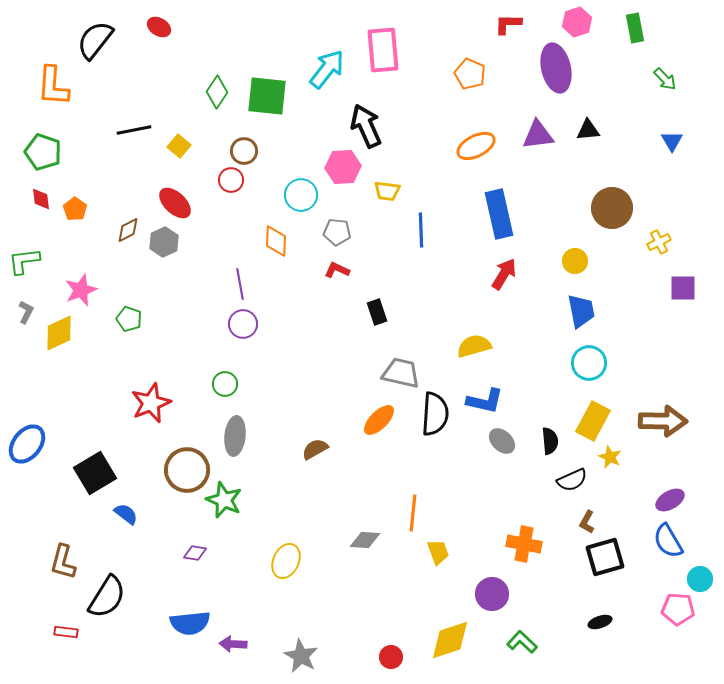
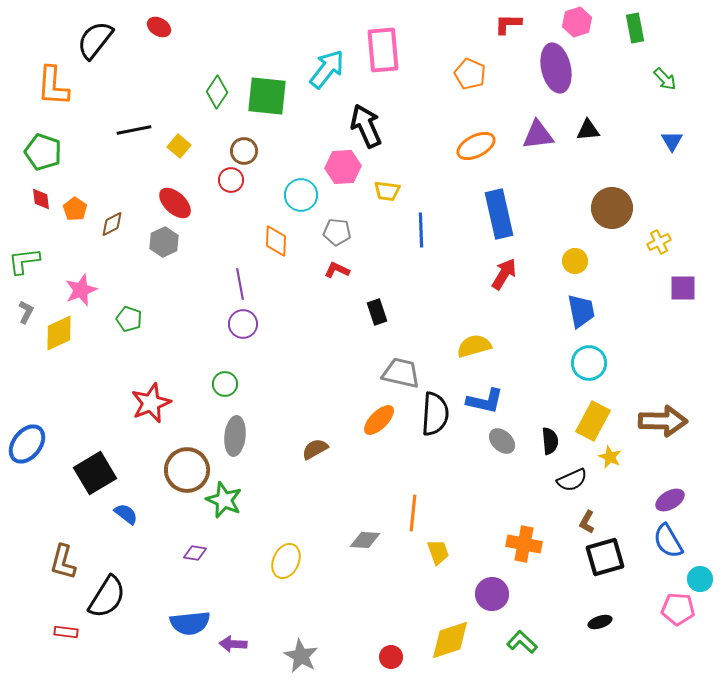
brown diamond at (128, 230): moved 16 px left, 6 px up
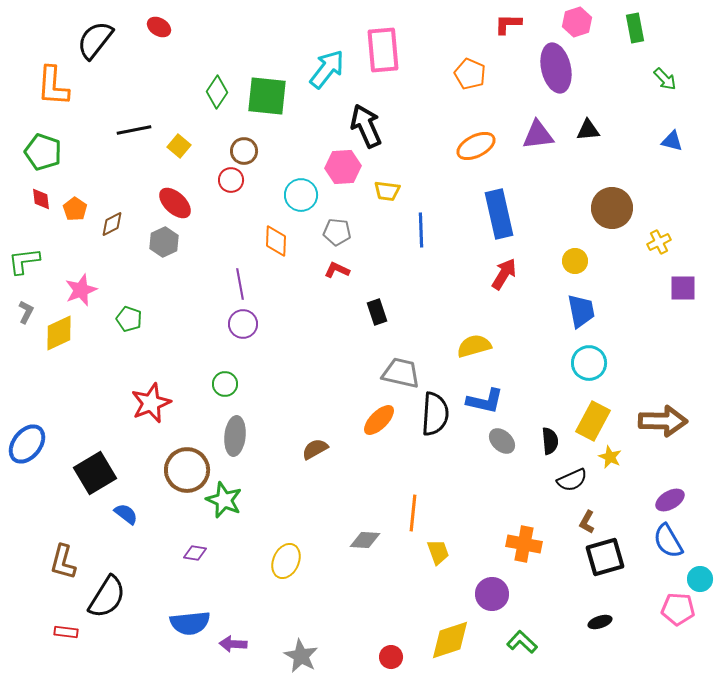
blue triangle at (672, 141): rotated 45 degrees counterclockwise
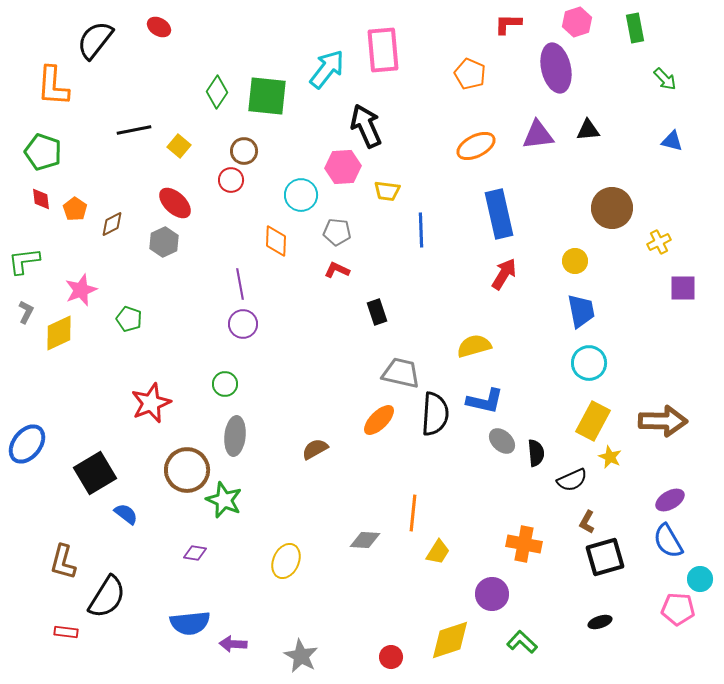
black semicircle at (550, 441): moved 14 px left, 12 px down
yellow trapezoid at (438, 552): rotated 52 degrees clockwise
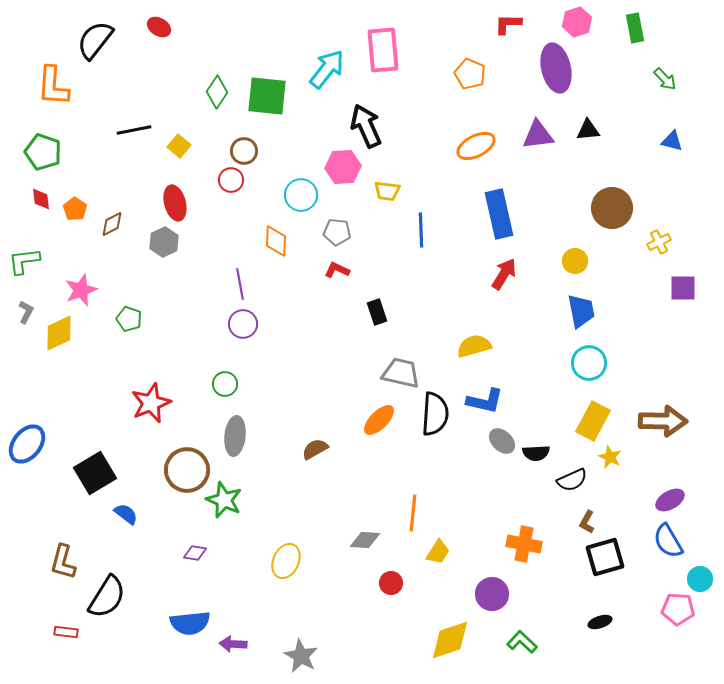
red ellipse at (175, 203): rotated 32 degrees clockwise
black semicircle at (536, 453): rotated 92 degrees clockwise
red circle at (391, 657): moved 74 px up
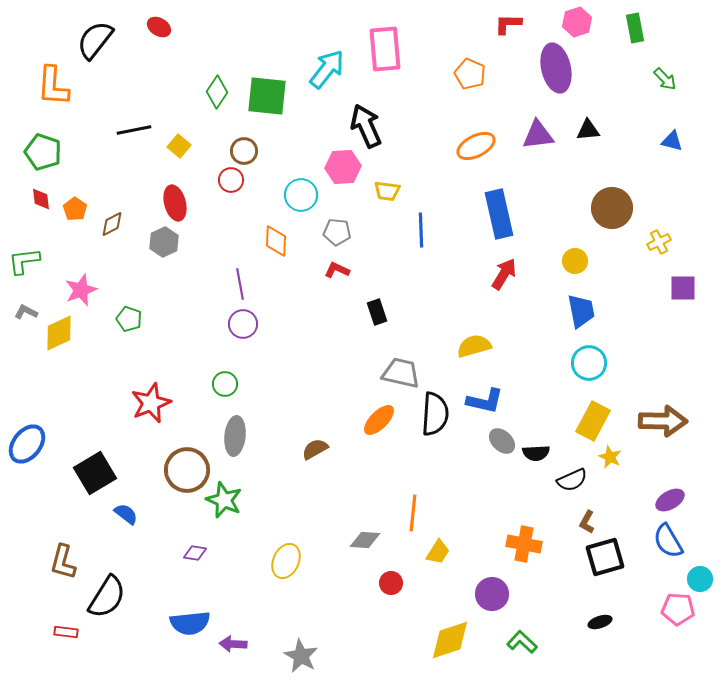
pink rectangle at (383, 50): moved 2 px right, 1 px up
gray L-shape at (26, 312): rotated 90 degrees counterclockwise
